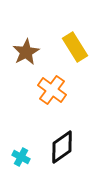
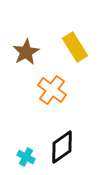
cyan cross: moved 5 px right
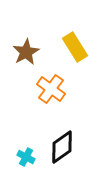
orange cross: moved 1 px left, 1 px up
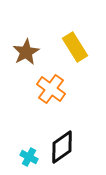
cyan cross: moved 3 px right
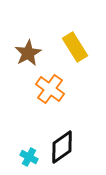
brown star: moved 2 px right, 1 px down
orange cross: moved 1 px left
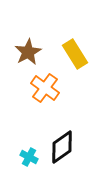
yellow rectangle: moved 7 px down
brown star: moved 1 px up
orange cross: moved 5 px left, 1 px up
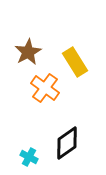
yellow rectangle: moved 8 px down
black diamond: moved 5 px right, 4 px up
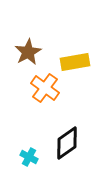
yellow rectangle: rotated 68 degrees counterclockwise
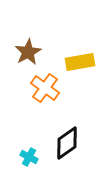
yellow rectangle: moved 5 px right
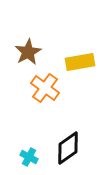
black diamond: moved 1 px right, 5 px down
